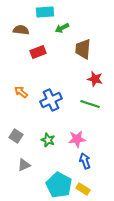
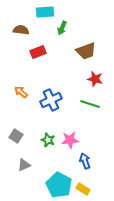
green arrow: rotated 40 degrees counterclockwise
brown trapezoid: moved 3 px right, 2 px down; rotated 115 degrees counterclockwise
pink star: moved 7 px left, 1 px down
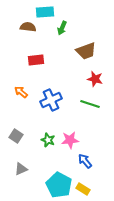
brown semicircle: moved 7 px right, 3 px up
red rectangle: moved 2 px left, 8 px down; rotated 14 degrees clockwise
blue arrow: rotated 21 degrees counterclockwise
gray triangle: moved 3 px left, 4 px down
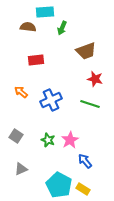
pink star: rotated 24 degrees counterclockwise
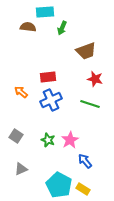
red rectangle: moved 12 px right, 17 px down
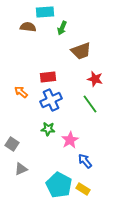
brown trapezoid: moved 5 px left
green line: rotated 36 degrees clockwise
gray square: moved 4 px left, 8 px down
green star: moved 11 px up; rotated 16 degrees counterclockwise
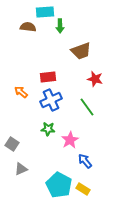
green arrow: moved 2 px left, 2 px up; rotated 24 degrees counterclockwise
green line: moved 3 px left, 3 px down
